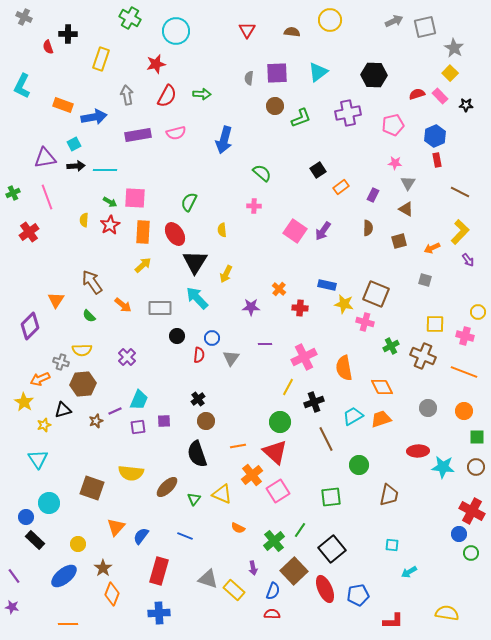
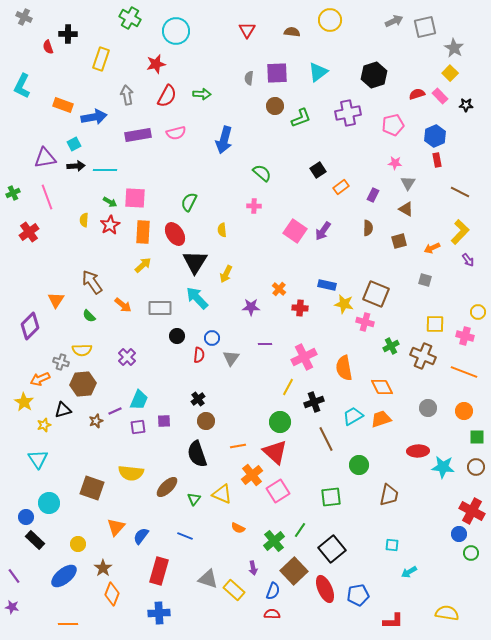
black hexagon at (374, 75): rotated 20 degrees counterclockwise
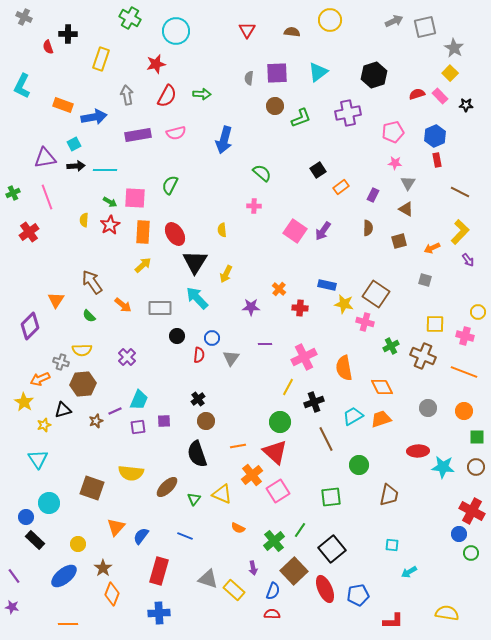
pink pentagon at (393, 125): moved 7 px down
green semicircle at (189, 202): moved 19 px left, 17 px up
brown square at (376, 294): rotated 12 degrees clockwise
